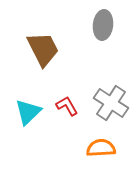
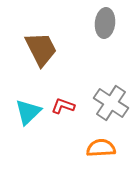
gray ellipse: moved 2 px right, 2 px up
brown trapezoid: moved 2 px left
red L-shape: moved 4 px left; rotated 40 degrees counterclockwise
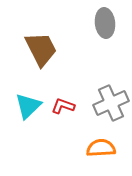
gray ellipse: rotated 12 degrees counterclockwise
gray cross: rotated 32 degrees clockwise
cyan triangle: moved 6 px up
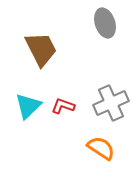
gray ellipse: rotated 12 degrees counterclockwise
orange semicircle: rotated 36 degrees clockwise
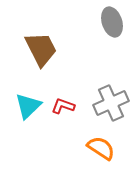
gray ellipse: moved 7 px right, 1 px up
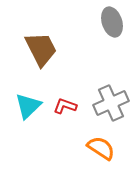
red L-shape: moved 2 px right
